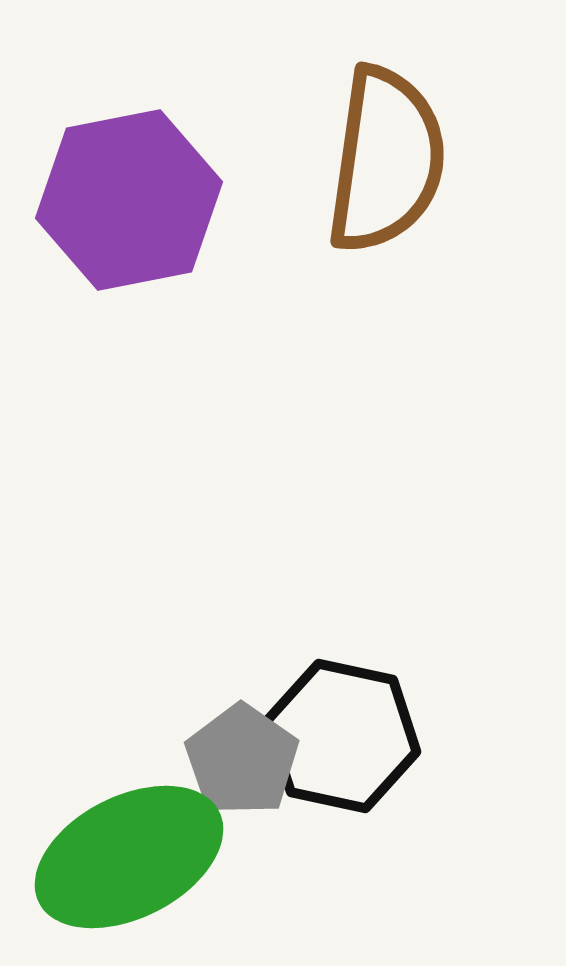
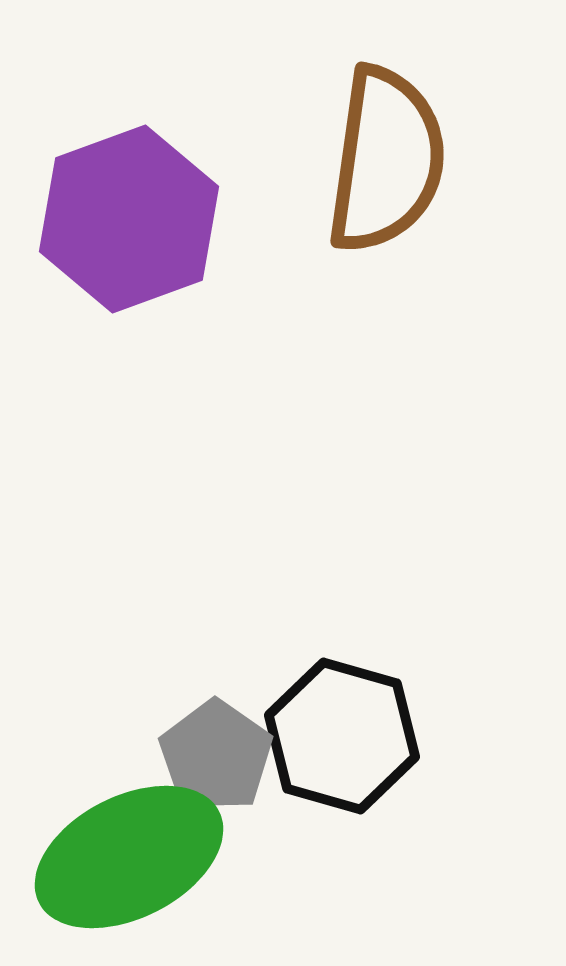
purple hexagon: moved 19 px down; rotated 9 degrees counterclockwise
black hexagon: rotated 4 degrees clockwise
gray pentagon: moved 26 px left, 4 px up
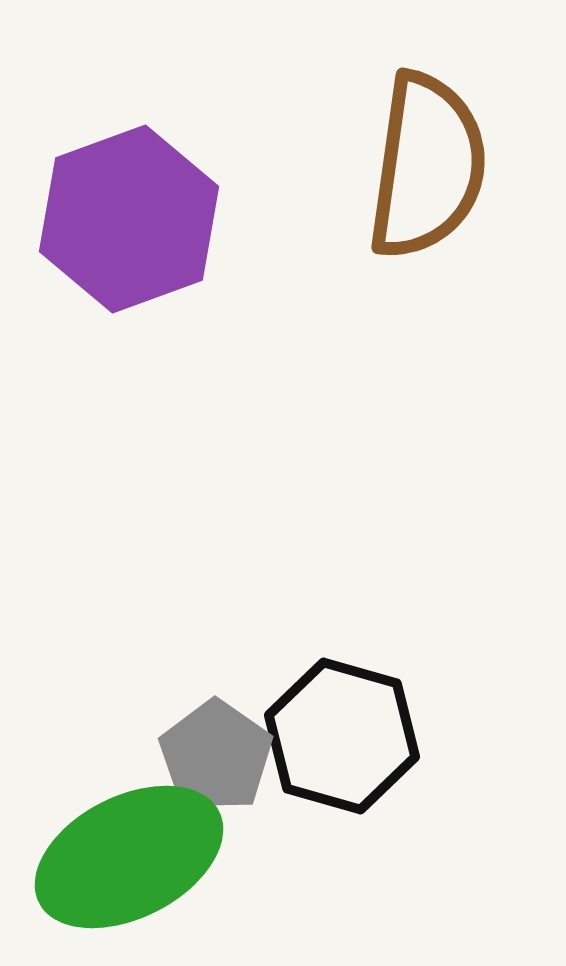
brown semicircle: moved 41 px right, 6 px down
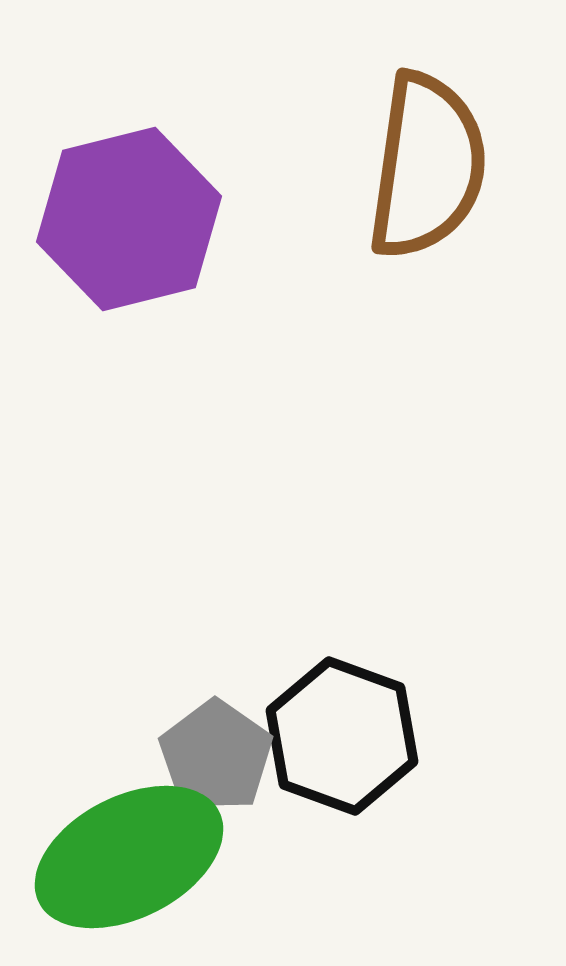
purple hexagon: rotated 6 degrees clockwise
black hexagon: rotated 4 degrees clockwise
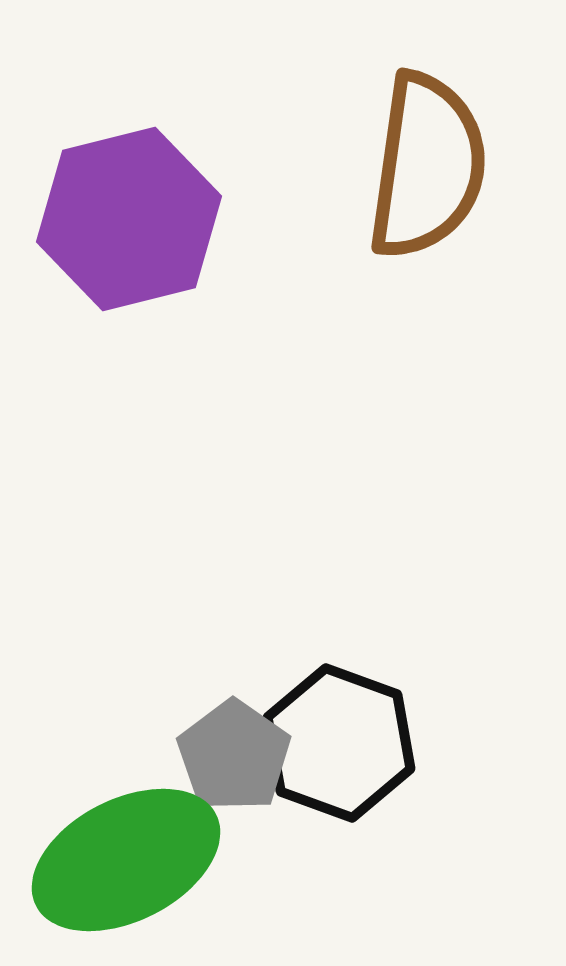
black hexagon: moved 3 px left, 7 px down
gray pentagon: moved 18 px right
green ellipse: moved 3 px left, 3 px down
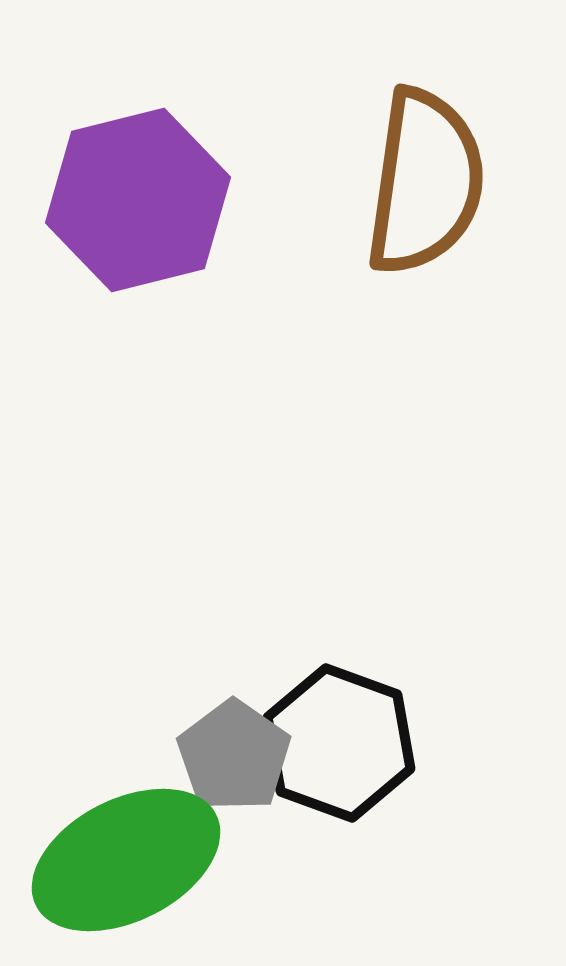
brown semicircle: moved 2 px left, 16 px down
purple hexagon: moved 9 px right, 19 px up
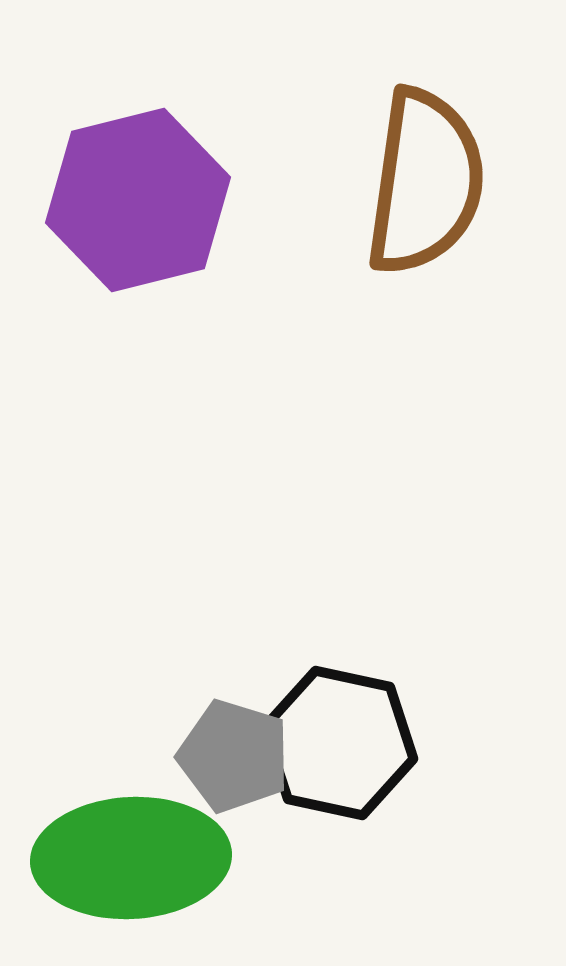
black hexagon: rotated 8 degrees counterclockwise
gray pentagon: rotated 18 degrees counterclockwise
green ellipse: moved 5 px right, 2 px up; rotated 24 degrees clockwise
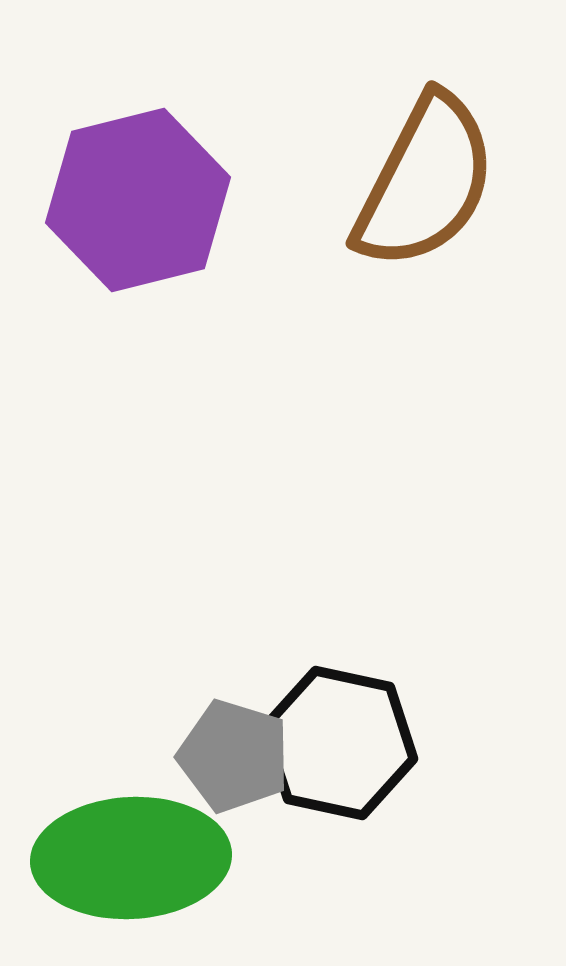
brown semicircle: rotated 19 degrees clockwise
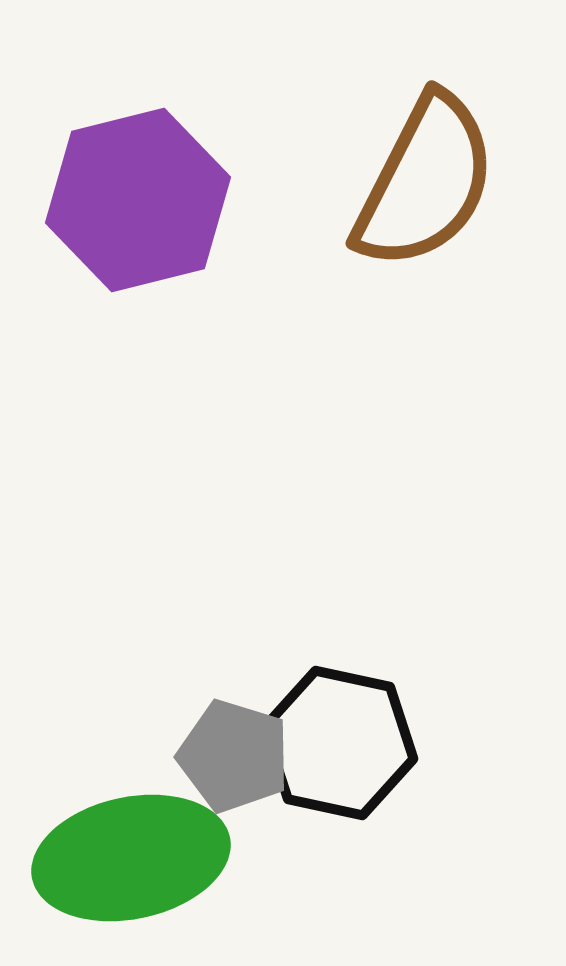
green ellipse: rotated 9 degrees counterclockwise
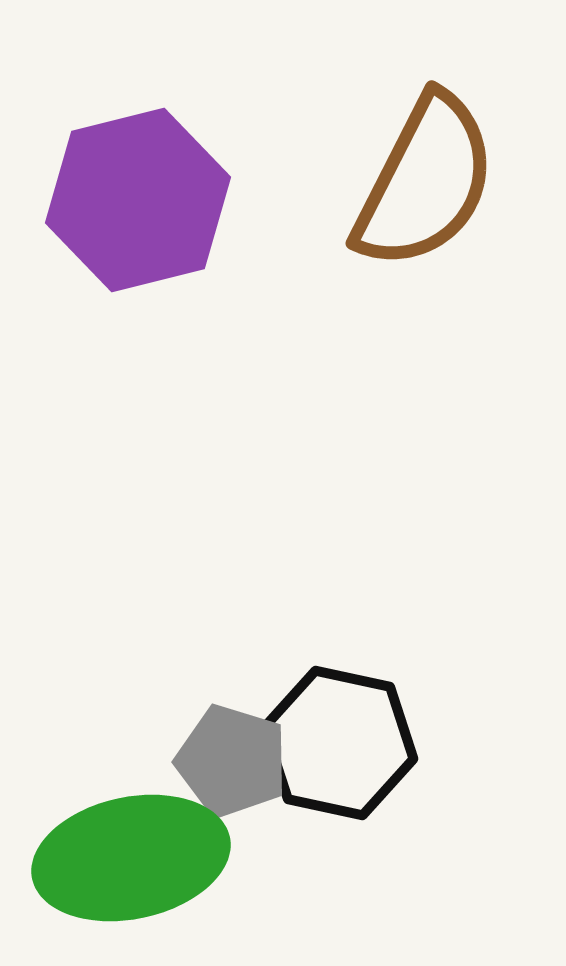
gray pentagon: moved 2 px left, 5 px down
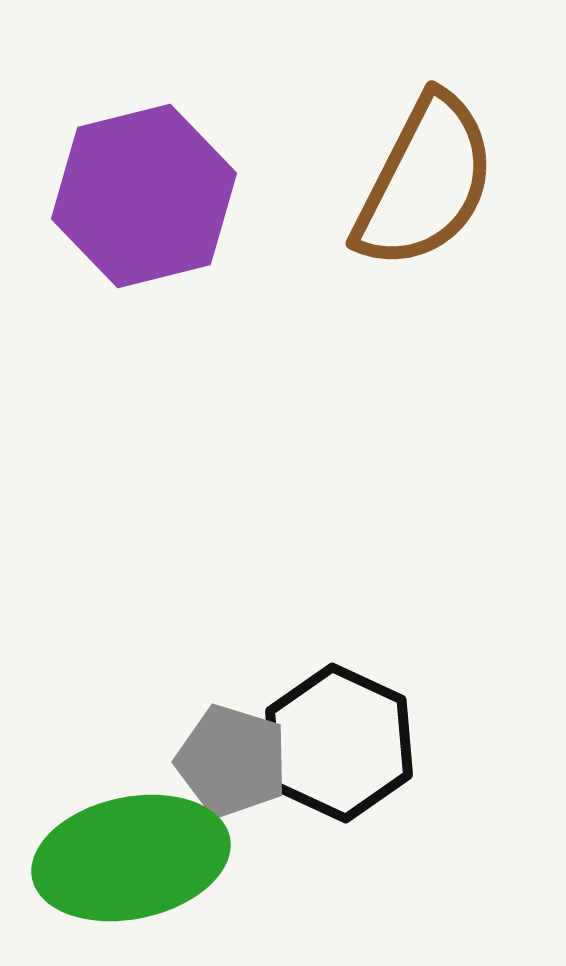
purple hexagon: moved 6 px right, 4 px up
black hexagon: rotated 13 degrees clockwise
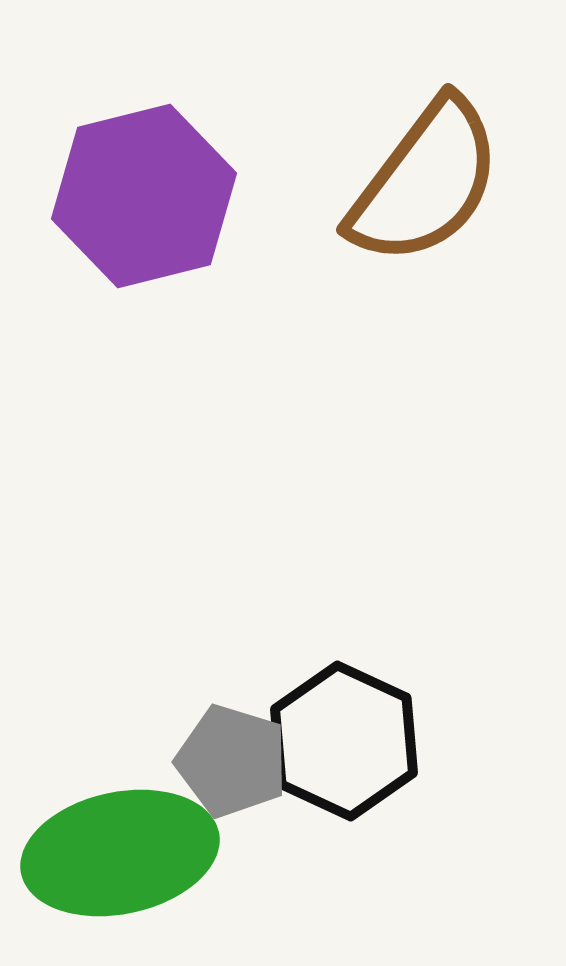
brown semicircle: rotated 10 degrees clockwise
black hexagon: moved 5 px right, 2 px up
green ellipse: moved 11 px left, 5 px up
